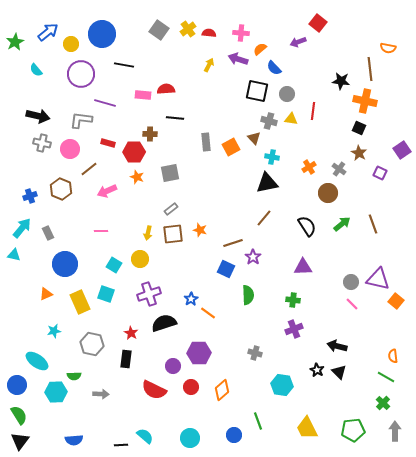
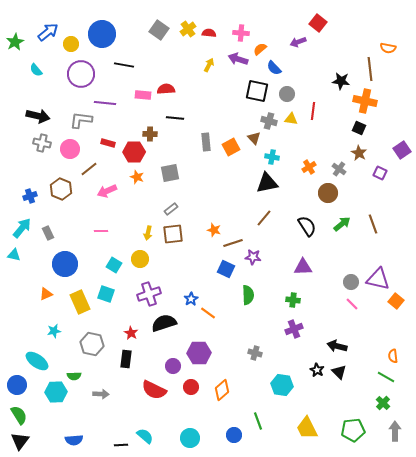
purple line at (105, 103): rotated 10 degrees counterclockwise
orange star at (200, 230): moved 14 px right
purple star at (253, 257): rotated 28 degrees counterclockwise
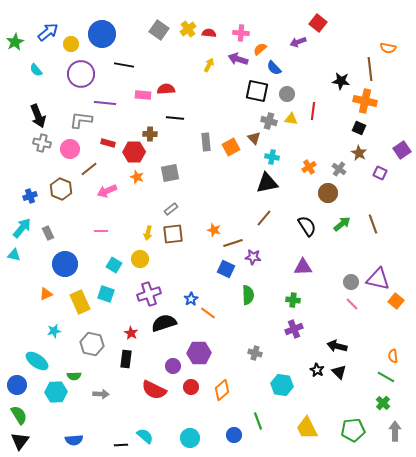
black arrow at (38, 116): rotated 55 degrees clockwise
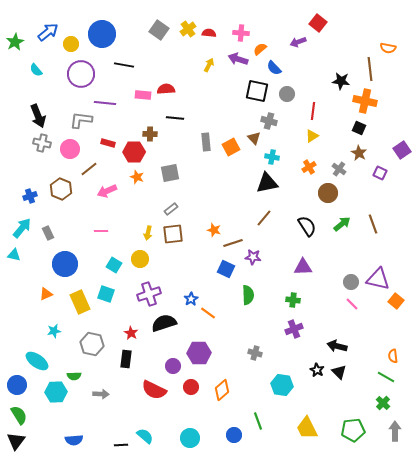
yellow triangle at (291, 119): moved 21 px right, 17 px down; rotated 40 degrees counterclockwise
black triangle at (20, 441): moved 4 px left
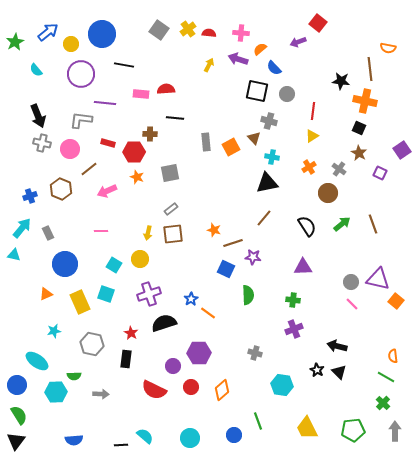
pink rectangle at (143, 95): moved 2 px left, 1 px up
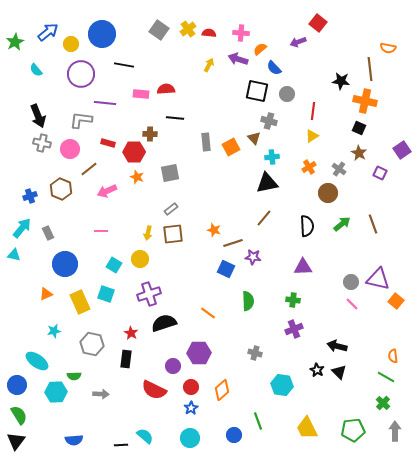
cyan cross at (272, 157): rotated 16 degrees counterclockwise
black semicircle at (307, 226): rotated 30 degrees clockwise
green semicircle at (248, 295): moved 6 px down
blue star at (191, 299): moved 109 px down
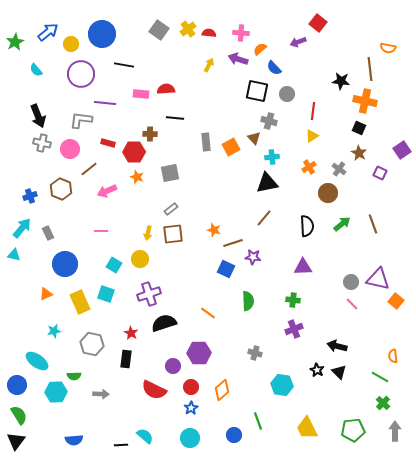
green line at (386, 377): moved 6 px left
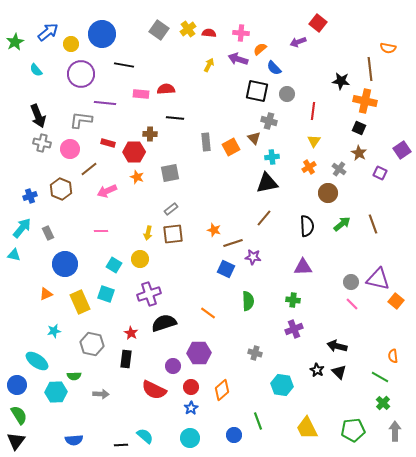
yellow triangle at (312, 136): moved 2 px right, 5 px down; rotated 24 degrees counterclockwise
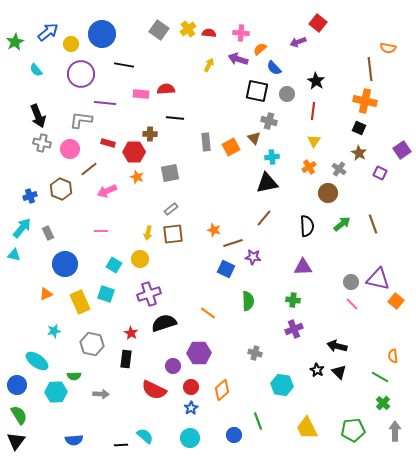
black star at (341, 81): moved 25 px left; rotated 24 degrees clockwise
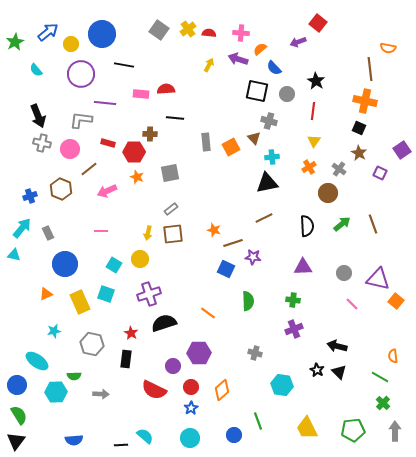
brown line at (264, 218): rotated 24 degrees clockwise
gray circle at (351, 282): moved 7 px left, 9 px up
